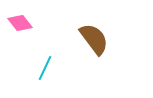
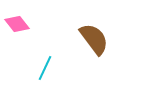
pink diamond: moved 3 px left, 1 px down
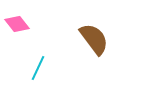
cyan line: moved 7 px left
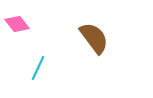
brown semicircle: moved 1 px up
